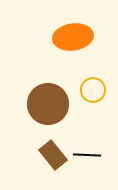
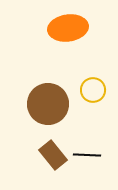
orange ellipse: moved 5 px left, 9 px up
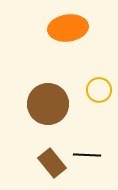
yellow circle: moved 6 px right
brown rectangle: moved 1 px left, 8 px down
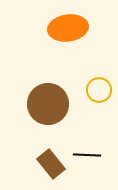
brown rectangle: moved 1 px left, 1 px down
